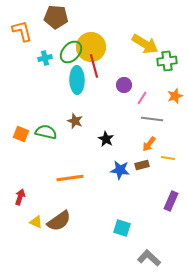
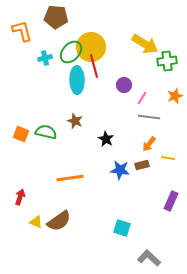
gray line: moved 3 px left, 2 px up
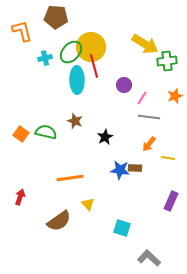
orange square: rotated 14 degrees clockwise
black star: moved 1 px left, 2 px up; rotated 14 degrees clockwise
brown rectangle: moved 7 px left, 3 px down; rotated 16 degrees clockwise
yellow triangle: moved 52 px right, 18 px up; rotated 24 degrees clockwise
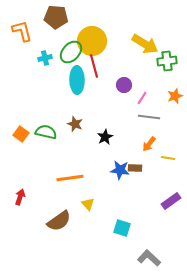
yellow circle: moved 1 px right, 6 px up
brown star: moved 3 px down
purple rectangle: rotated 30 degrees clockwise
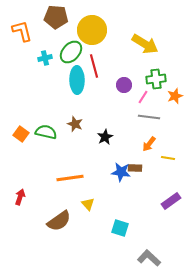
yellow circle: moved 11 px up
green cross: moved 11 px left, 18 px down
pink line: moved 1 px right, 1 px up
blue star: moved 1 px right, 2 px down
cyan square: moved 2 px left
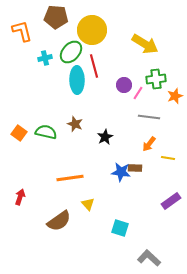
pink line: moved 5 px left, 4 px up
orange square: moved 2 px left, 1 px up
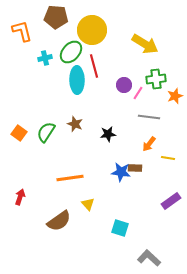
green semicircle: rotated 70 degrees counterclockwise
black star: moved 3 px right, 3 px up; rotated 21 degrees clockwise
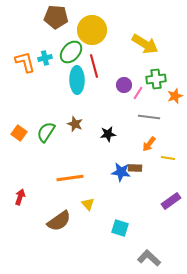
orange L-shape: moved 3 px right, 31 px down
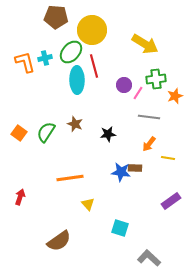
brown semicircle: moved 20 px down
